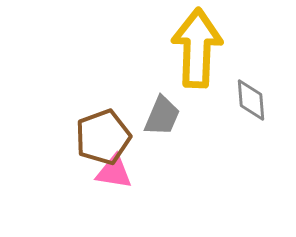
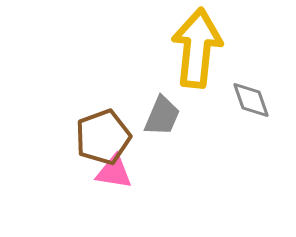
yellow arrow: rotated 4 degrees clockwise
gray diamond: rotated 15 degrees counterclockwise
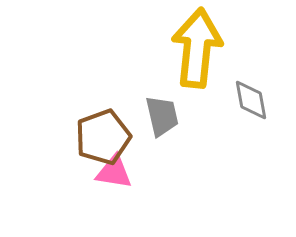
gray diamond: rotated 9 degrees clockwise
gray trapezoid: rotated 36 degrees counterclockwise
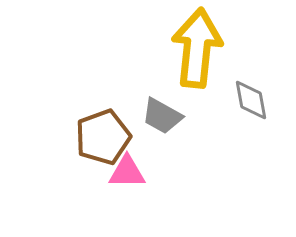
gray trapezoid: rotated 132 degrees clockwise
pink triangle: moved 13 px right; rotated 9 degrees counterclockwise
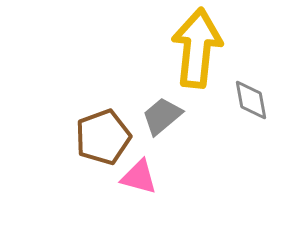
gray trapezoid: rotated 111 degrees clockwise
pink triangle: moved 12 px right, 5 px down; rotated 15 degrees clockwise
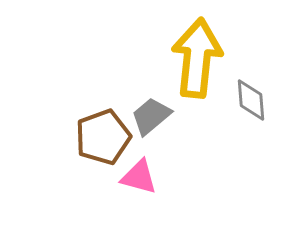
yellow arrow: moved 10 px down
gray diamond: rotated 6 degrees clockwise
gray trapezoid: moved 11 px left
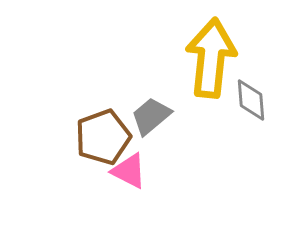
yellow arrow: moved 14 px right
pink triangle: moved 10 px left, 6 px up; rotated 12 degrees clockwise
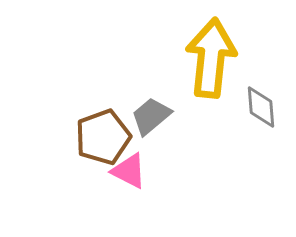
gray diamond: moved 10 px right, 7 px down
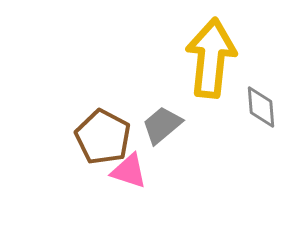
gray trapezoid: moved 11 px right, 9 px down
brown pentagon: rotated 24 degrees counterclockwise
pink triangle: rotated 9 degrees counterclockwise
